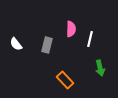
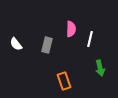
orange rectangle: moved 1 px left, 1 px down; rotated 24 degrees clockwise
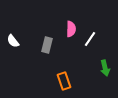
white line: rotated 21 degrees clockwise
white semicircle: moved 3 px left, 3 px up
green arrow: moved 5 px right
